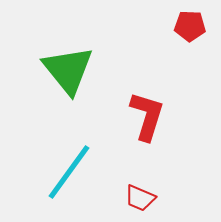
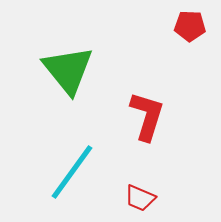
cyan line: moved 3 px right
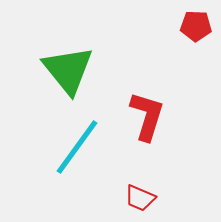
red pentagon: moved 6 px right
cyan line: moved 5 px right, 25 px up
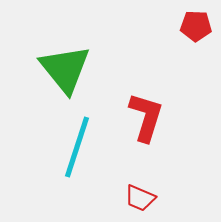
green triangle: moved 3 px left, 1 px up
red L-shape: moved 1 px left, 1 px down
cyan line: rotated 18 degrees counterclockwise
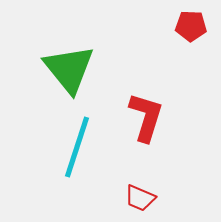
red pentagon: moved 5 px left
green triangle: moved 4 px right
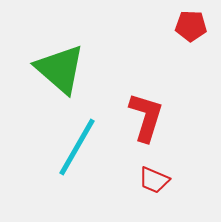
green triangle: moved 9 px left; rotated 10 degrees counterclockwise
cyan line: rotated 12 degrees clockwise
red trapezoid: moved 14 px right, 18 px up
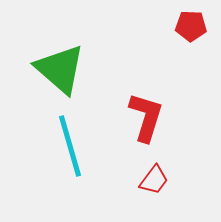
cyan line: moved 7 px left, 1 px up; rotated 46 degrees counterclockwise
red trapezoid: rotated 76 degrees counterclockwise
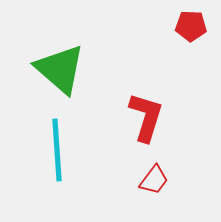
cyan line: moved 13 px left, 4 px down; rotated 12 degrees clockwise
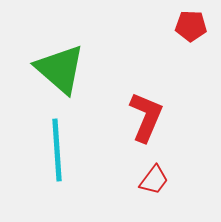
red L-shape: rotated 6 degrees clockwise
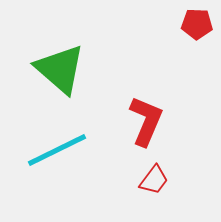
red pentagon: moved 6 px right, 2 px up
red L-shape: moved 4 px down
cyan line: rotated 68 degrees clockwise
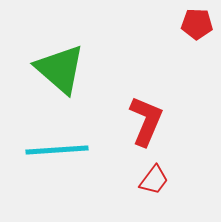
cyan line: rotated 22 degrees clockwise
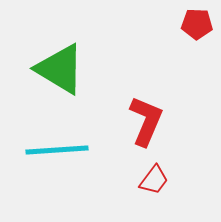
green triangle: rotated 10 degrees counterclockwise
